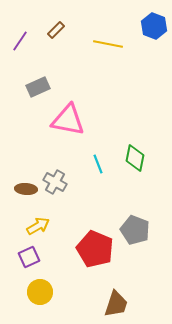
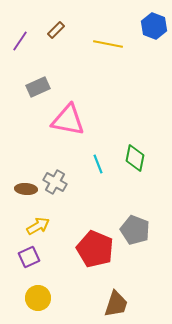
yellow circle: moved 2 px left, 6 px down
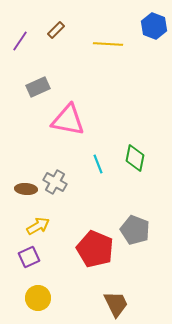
yellow line: rotated 8 degrees counterclockwise
brown trapezoid: rotated 44 degrees counterclockwise
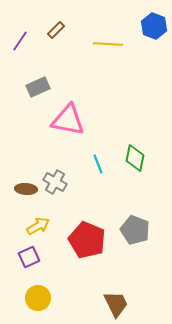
red pentagon: moved 8 px left, 9 px up
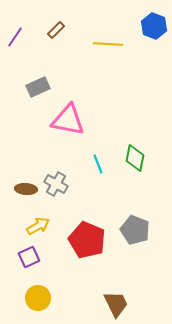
purple line: moved 5 px left, 4 px up
gray cross: moved 1 px right, 2 px down
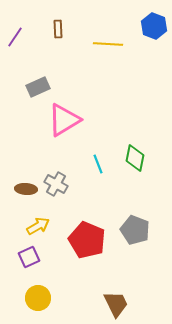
brown rectangle: moved 2 px right, 1 px up; rotated 48 degrees counterclockwise
pink triangle: moved 4 px left; rotated 42 degrees counterclockwise
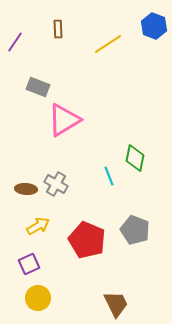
purple line: moved 5 px down
yellow line: rotated 36 degrees counterclockwise
gray rectangle: rotated 45 degrees clockwise
cyan line: moved 11 px right, 12 px down
purple square: moved 7 px down
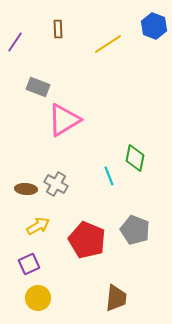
brown trapezoid: moved 6 px up; rotated 32 degrees clockwise
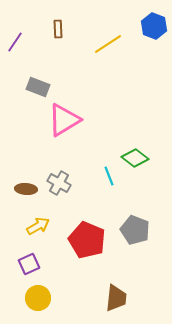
green diamond: rotated 64 degrees counterclockwise
gray cross: moved 3 px right, 1 px up
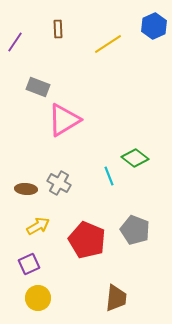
blue hexagon: rotated 15 degrees clockwise
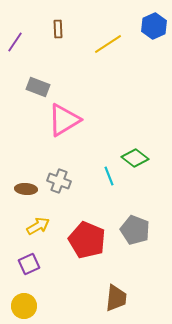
gray cross: moved 2 px up; rotated 10 degrees counterclockwise
yellow circle: moved 14 px left, 8 px down
